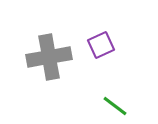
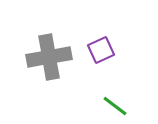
purple square: moved 5 px down
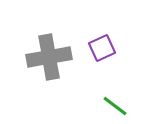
purple square: moved 1 px right, 2 px up
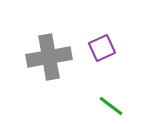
green line: moved 4 px left
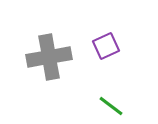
purple square: moved 4 px right, 2 px up
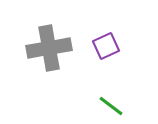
gray cross: moved 9 px up
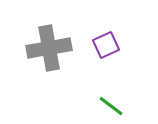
purple square: moved 1 px up
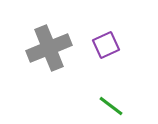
gray cross: rotated 12 degrees counterclockwise
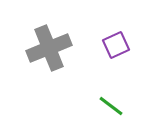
purple square: moved 10 px right
